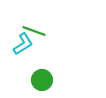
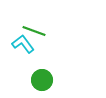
cyan L-shape: rotated 95 degrees counterclockwise
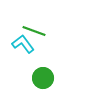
green circle: moved 1 px right, 2 px up
